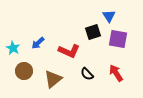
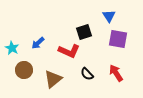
black square: moved 9 px left
cyan star: moved 1 px left
brown circle: moved 1 px up
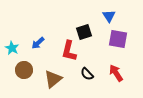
red L-shape: rotated 80 degrees clockwise
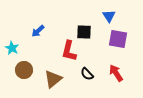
black square: rotated 21 degrees clockwise
blue arrow: moved 12 px up
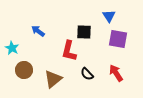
blue arrow: rotated 80 degrees clockwise
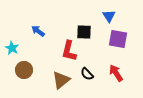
brown triangle: moved 8 px right, 1 px down
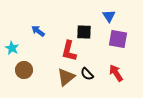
brown triangle: moved 5 px right, 3 px up
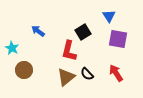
black square: moved 1 px left; rotated 35 degrees counterclockwise
